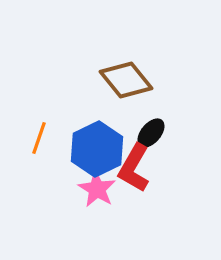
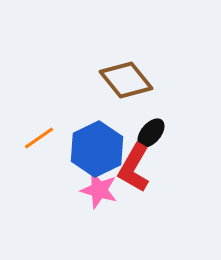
orange line: rotated 36 degrees clockwise
pink star: moved 2 px right, 1 px down; rotated 15 degrees counterclockwise
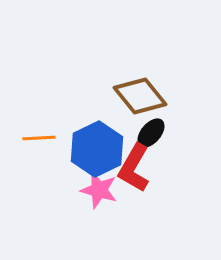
brown diamond: moved 14 px right, 16 px down
orange line: rotated 32 degrees clockwise
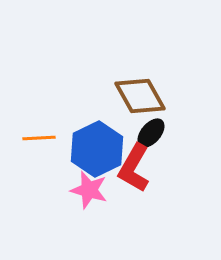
brown diamond: rotated 10 degrees clockwise
pink star: moved 10 px left
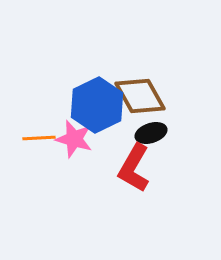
black ellipse: rotated 32 degrees clockwise
blue hexagon: moved 44 px up
pink star: moved 15 px left, 51 px up
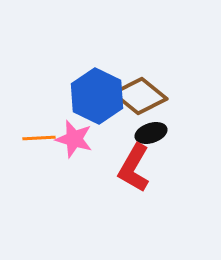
brown diamond: rotated 22 degrees counterclockwise
blue hexagon: moved 9 px up; rotated 8 degrees counterclockwise
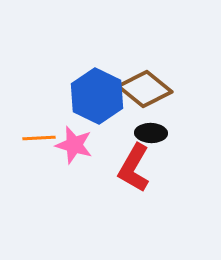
brown diamond: moved 5 px right, 7 px up
black ellipse: rotated 20 degrees clockwise
pink star: moved 6 px down
